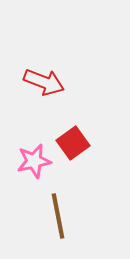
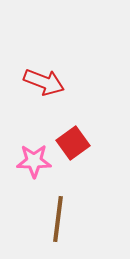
pink star: rotated 12 degrees clockwise
brown line: moved 3 px down; rotated 18 degrees clockwise
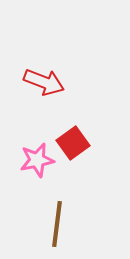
pink star: moved 3 px right, 1 px up; rotated 12 degrees counterclockwise
brown line: moved 1 px left, 5 px down
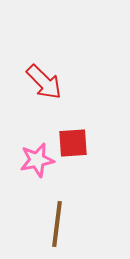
red arrow: rotated 24 degrees clockwise
red square: rotated 32 degrees clockwise
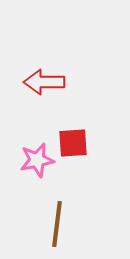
red arrow: rotated 135 degrees clockwise
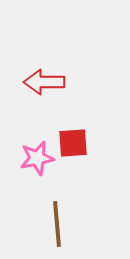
pink star: moved 2 px up
brown line: rotated 12 degrees counterclockwise
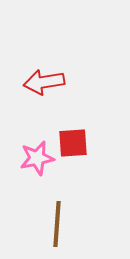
red arrow: rotated 9 degrees counterclockwise
brown line: rotated 9 degrees clockwise
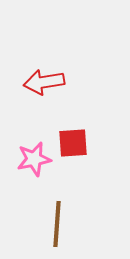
pink star: moved 3 px left, 1 px down
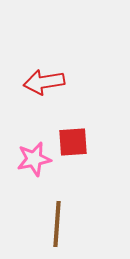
red square: moved 1 px up
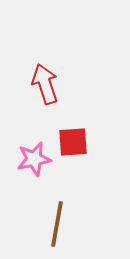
red arrow: moved 1 px right, 2 px down; rotated 81 degrees clockwise
brown line: rotated 6 degrees clockwise
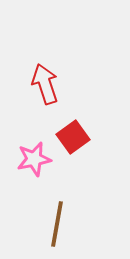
red square: moved 5 px up; rotated 32 degrees counterclockwise
